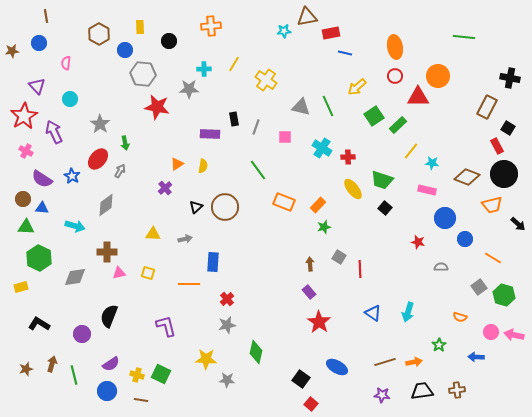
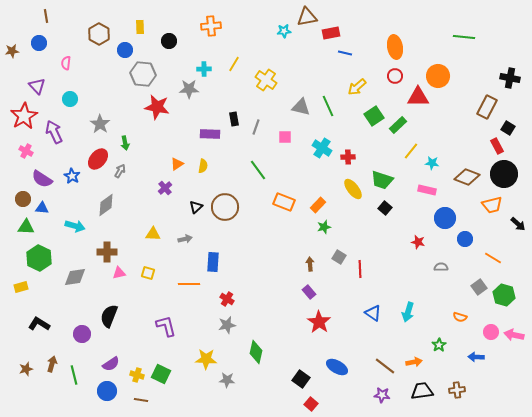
red cross at (227, 299): rotated 16 degrees counterclockwise
brown line at (385, 362): moved 4 px down; rotated 55 degrees clockwise
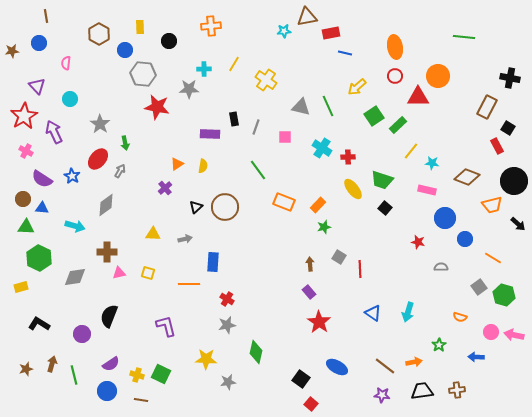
black circle at (504, 174): moved 10 px right, 7 px down
gray star at (227, 380): moved 1 px right, 2 px down; rotated 14 degrees counterclockwise
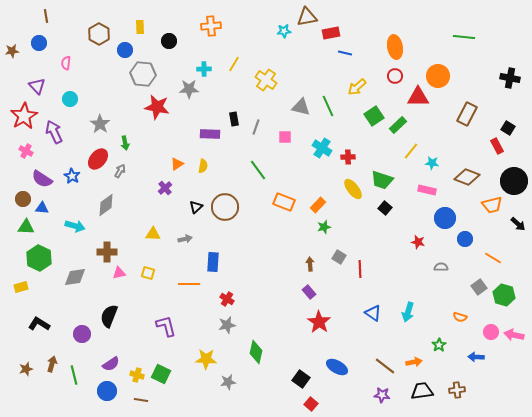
brown rectangle at (487, 107): moved 20 px left, 7 px down
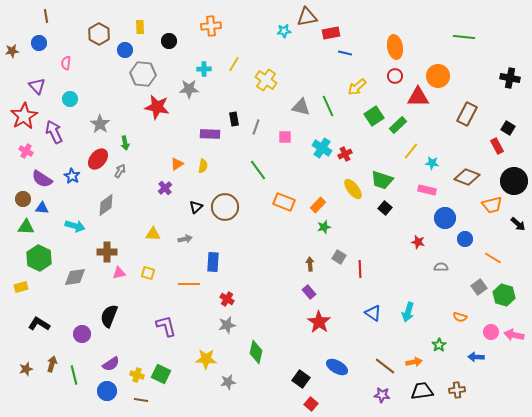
red cross at (348, 157): moved 3 px left, 3 px up; rotated 24 degrees counterclockwise
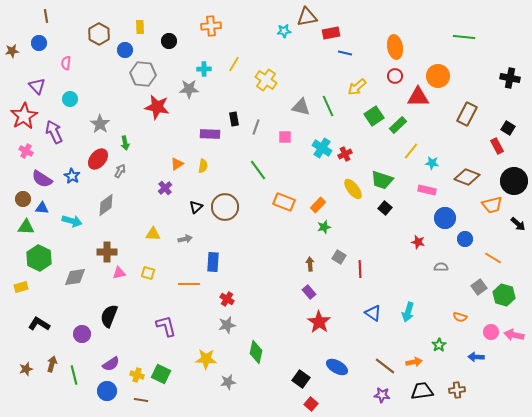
cyan arrow at (75, 226): moved 3 px left, 5 px up
